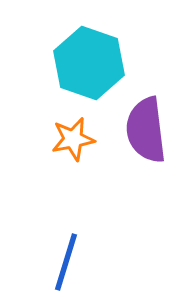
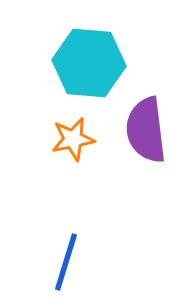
cyan hexagon: rotated 14 degrees counterclockwise
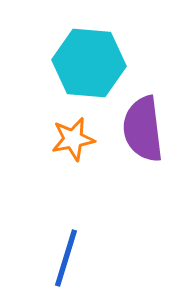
purple semicircle: moved 3 px left, 1 px up
blue line: moved 4 px up
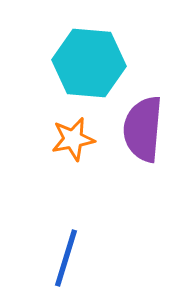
purple semicircle: rotated 12 degrees clockwise
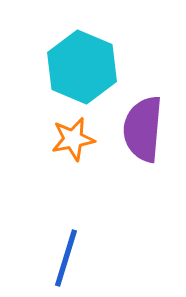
cyan hexagon: moved 7 px left, 4 px down; rotated 18 degrees clockwise
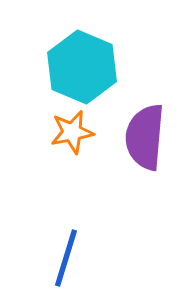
purple semicircle: moved 2 px right, 8 px down
orange star: moved 1 px left, 7 px up
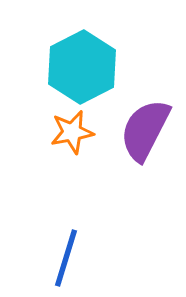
cyan hexagon: rotated 10 degrees clockwise
purple semicircle: moved 7 px up; rotated 22 degrees clockwise
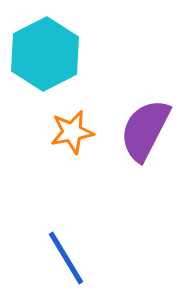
cyan hexagon: moved 37 px left, 13 px up
blue line: rotated 48 degrees counterclockwise
